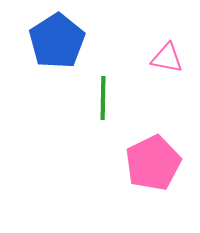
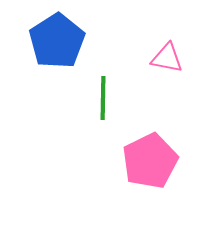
pink pentagon: moved 3 px left, 2 px up
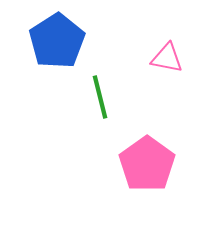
green line: moved 3 px left, 1 px up; rotated 15 degrees counterclockwise
pink pentagon: moved 3 px left, 3 px down; rotated 10 degrees counterclockwise
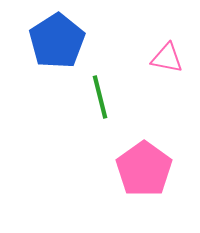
pink pentagon: moved 3 px left, 5 px down
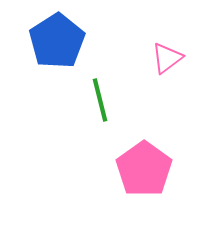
pink triangle: rotated 48 degrees counterclockwise
green line: moved 3 px down
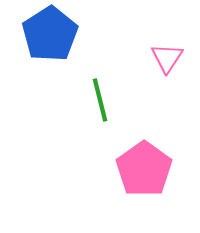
blue pentagon: moved 7 px left, 7 px up
pink triangle: rotated 20 degrees counterclockwise
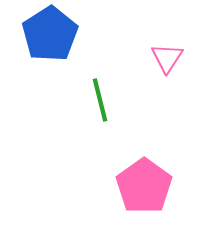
pink pentagon: moved 17 px down
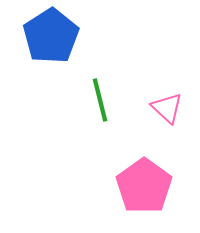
blue pentagon: moved 1 px right, 2 px down
pink triangle: moved 50 px down; rotated 20 degrees counterclockwise
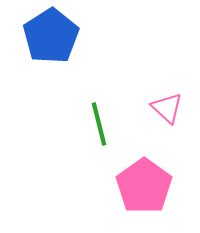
green line: moved 1 px left, 24 px down
